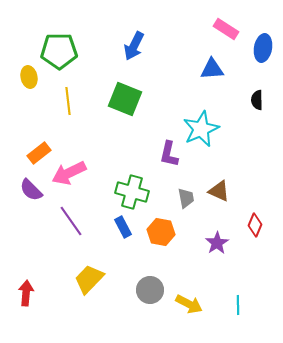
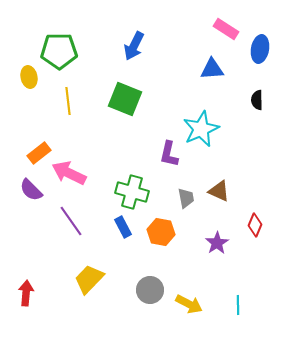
blue ellipse: moved 3 px left, 1 px down
pink arrow: rotated 52 degrees clockwise
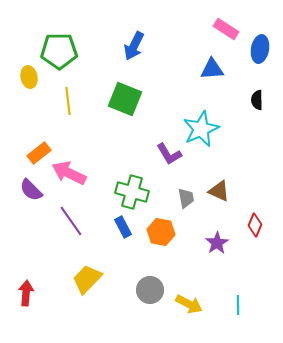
purple L-shape: rotated 44 degrees counterclockwise
yellow trapezoid: moved 2 px left
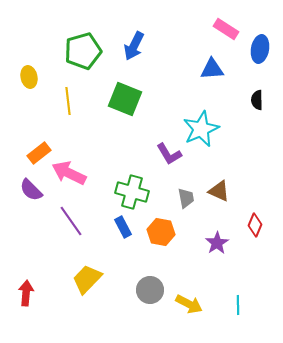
green pentagon: moved 24 px right; rotated 15 degrees counterclockwise
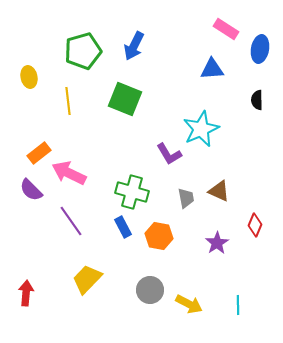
orange hexagon: moved 2 px left, 4 px down
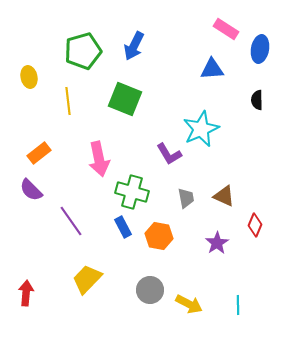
pink arrow: moved 30 px right, 14 px up; rotated 128 degrees counterclockwise
brown triangle: moved 5 px right, 5 px down
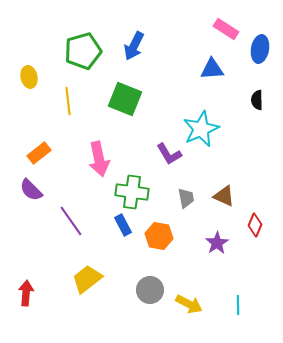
green cross: rotated 8 degrees counterclockwise
blue rectangle: moved 2 px up
yellow trapezoid: rotated 8 degrees clockwise
